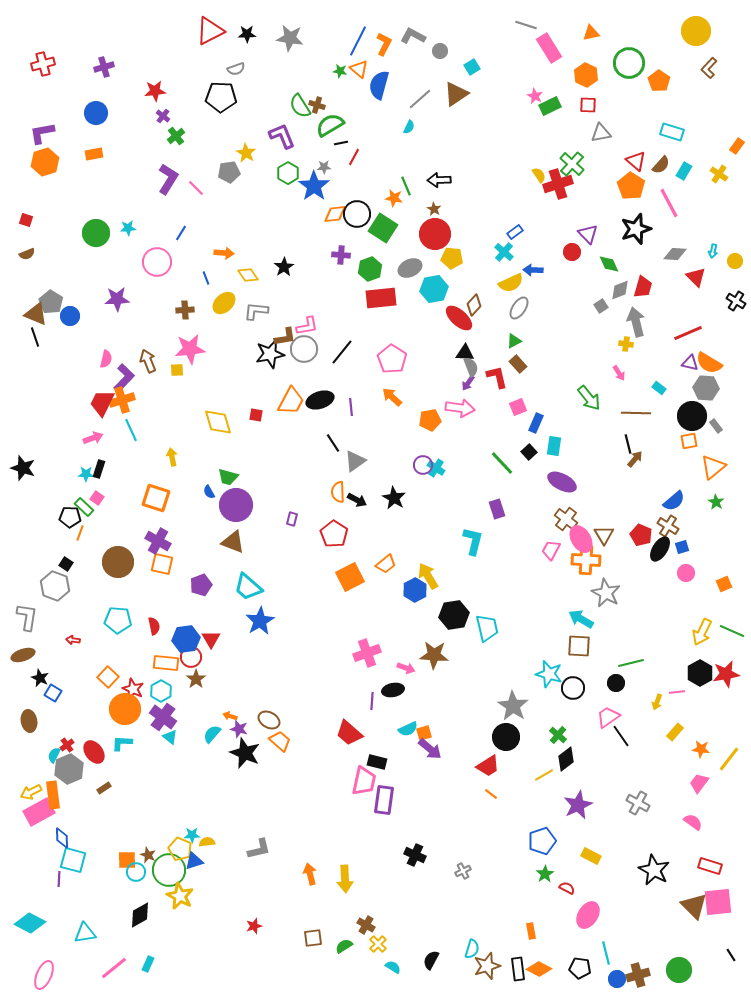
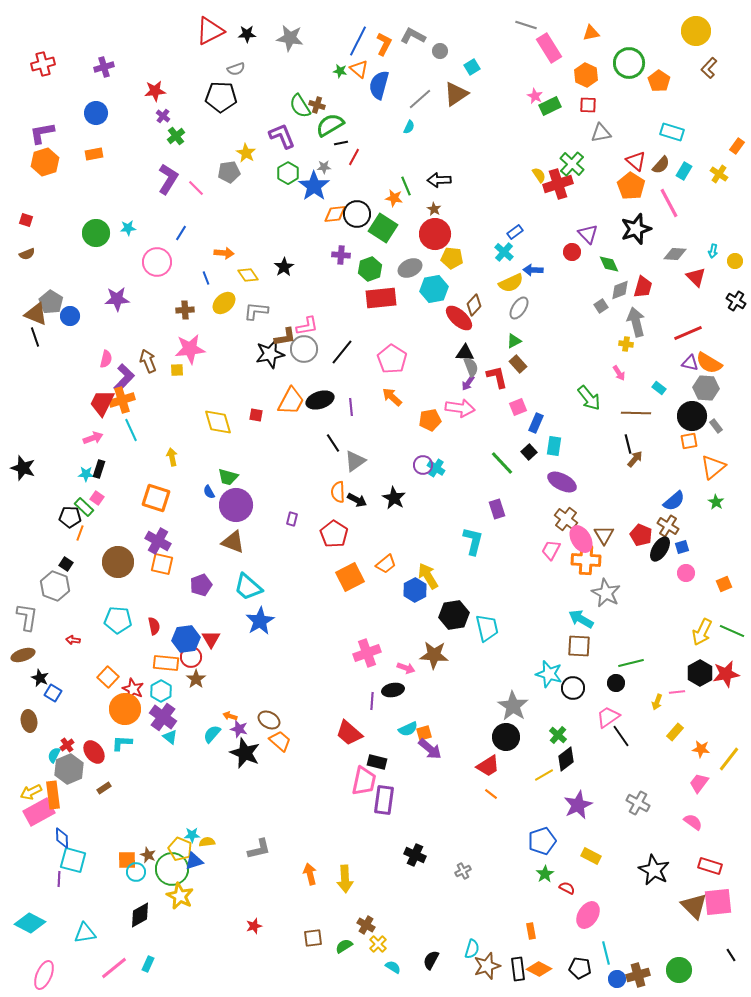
green circle at (169, 870): moved 3 px right, 1 px up
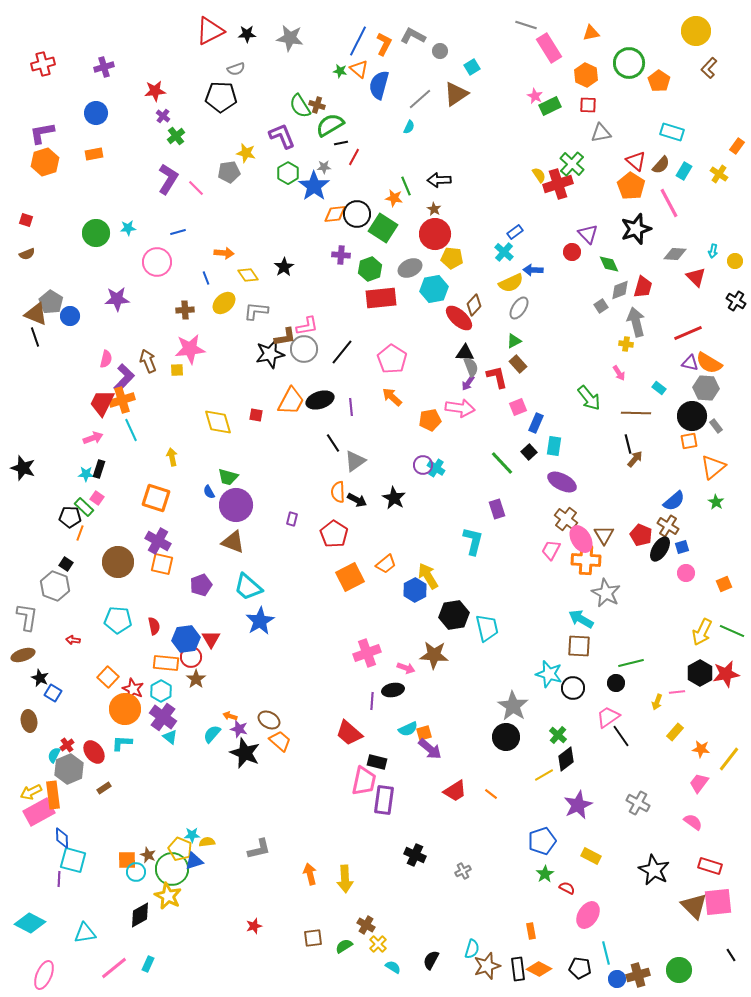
yellow star at (246, 153): rotated 18 degrees counterclockwise
blue line at (181, 233): moved 3 px left, 1 px up; rotated 42 degrees clockwise
red trapezoid at (488, 766): moved 33 px left, 25 px down
yellow star at (180, 896): moved 12 px left
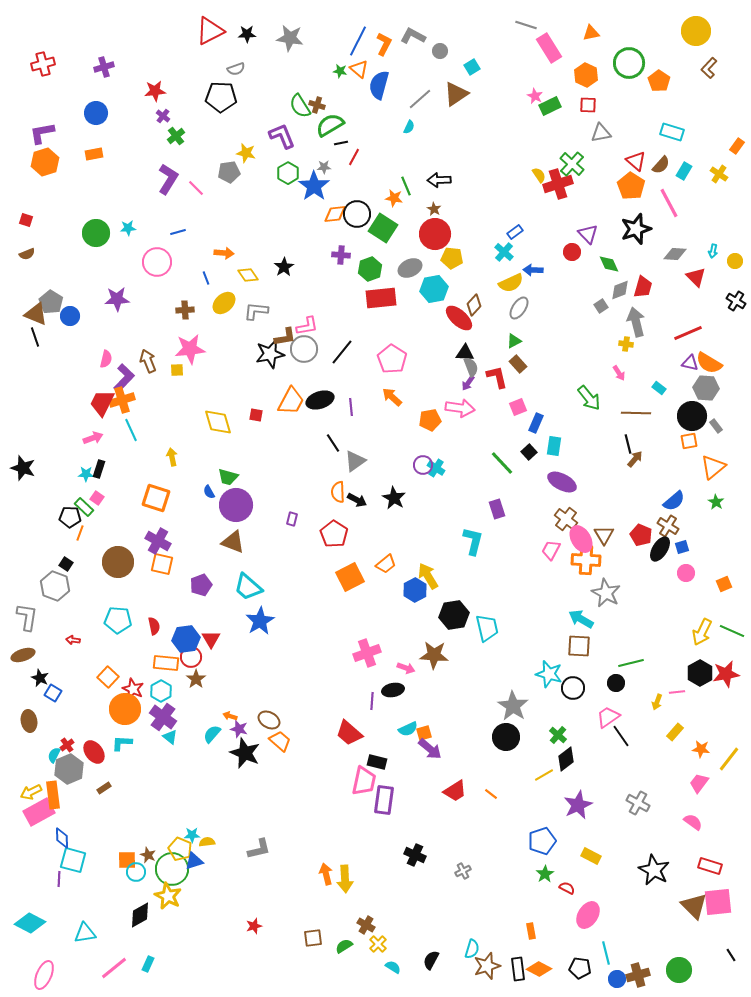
orange arrow at (310, 874): moved 16 px right
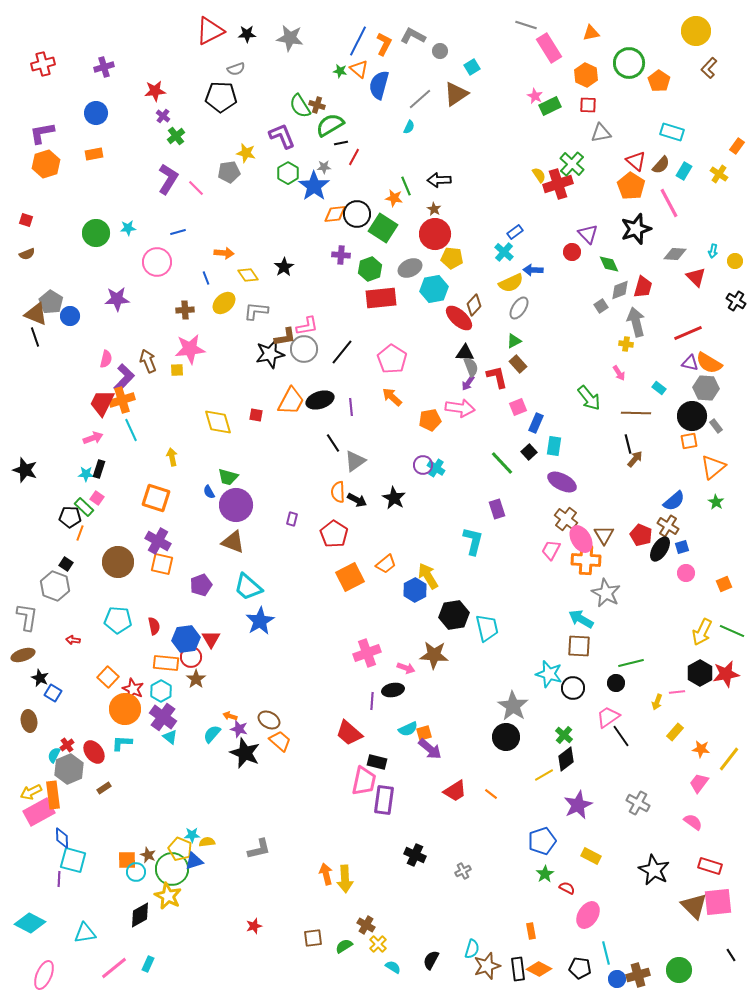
orange hexagon at (45, 162): moved 1 px right, 2 px down
black star at (23, 468): moved 2 px right, 2 px down
green cross at (558, 735): moved 6 px right
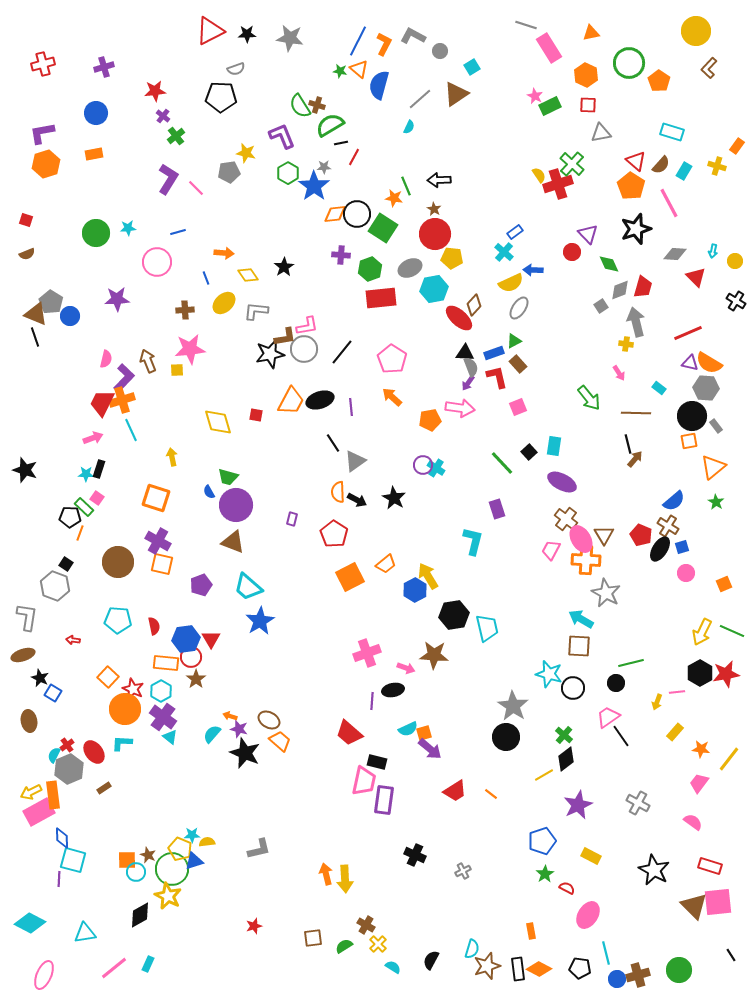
yellow cross at (719, 174): moved 2 px left, 8 px up; rotated 18 degrees counterclockwise
blue rectangle at (536, 423): moved 42 px left, 70 px up; rotated 48 degrees clockwise
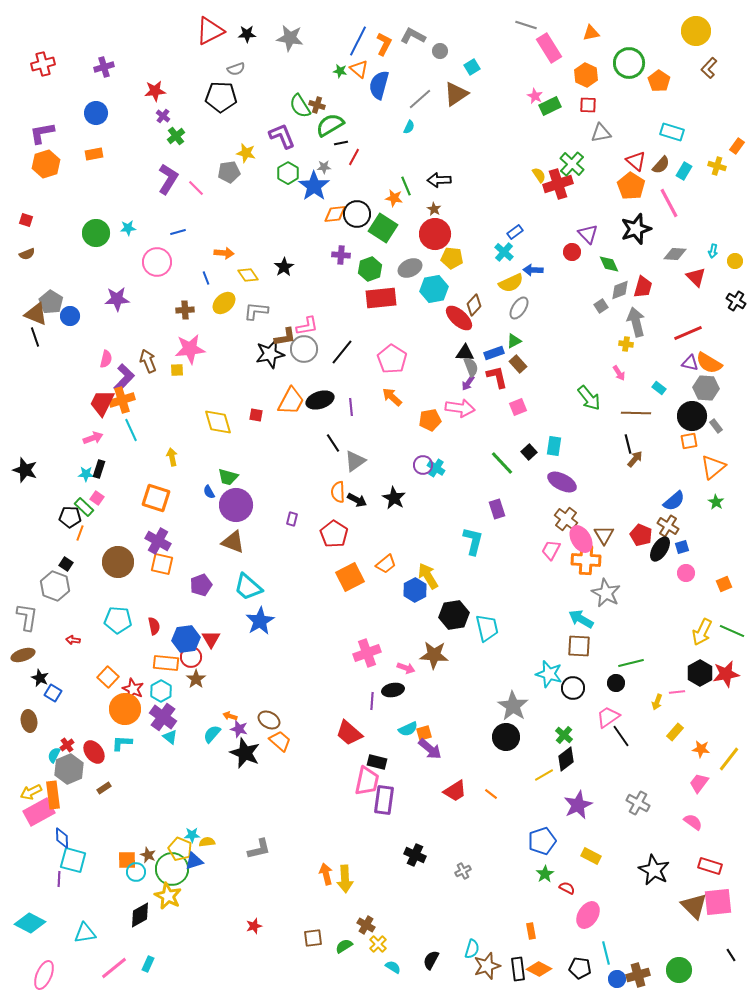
pink trapezoid at (364, 781): moved 3 px right
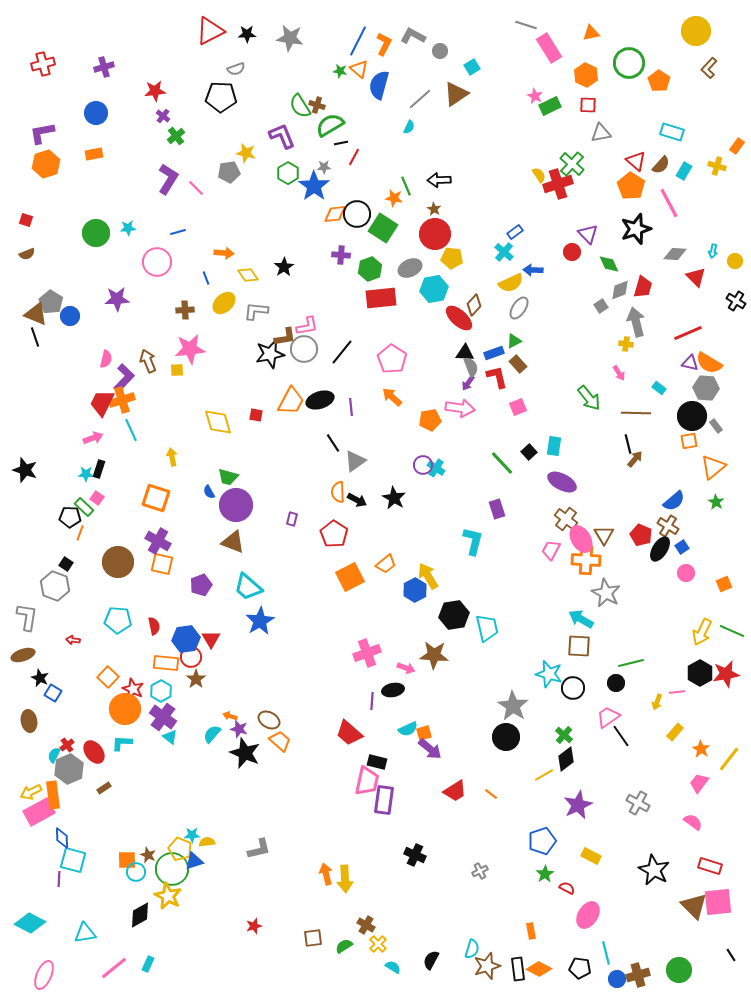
blue square at (682, 547): rotated 16 degrees counterclockwise
orange star at (701, 749): rotated 24 degrees clockwise
gray cross at (463, 871): moved 17 px right
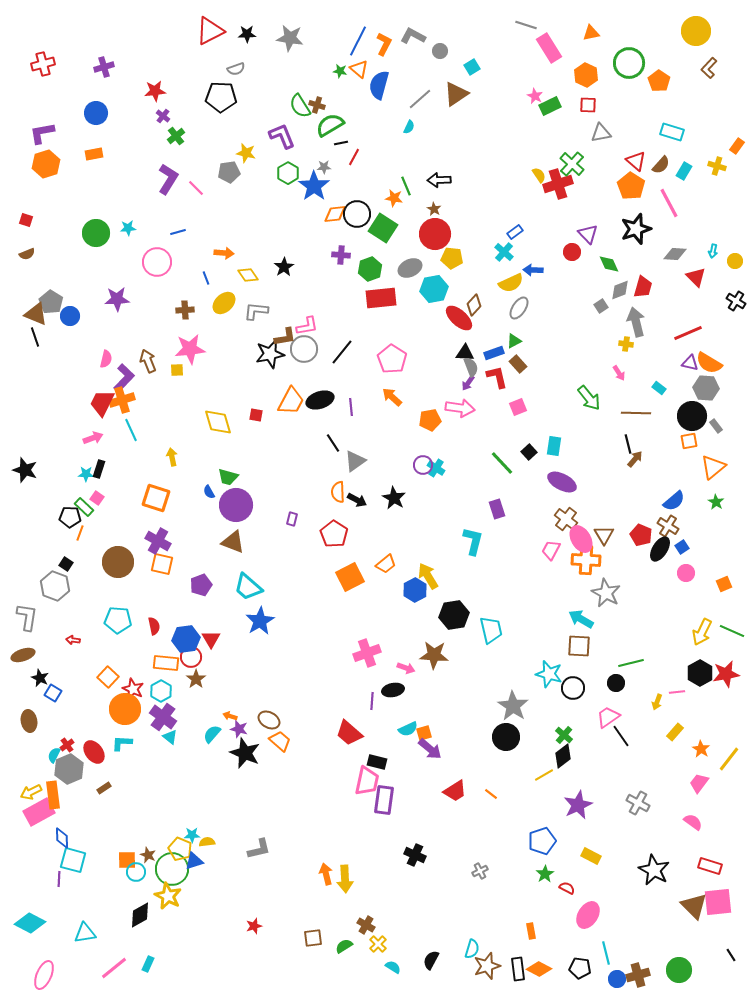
cyan trapezoid at (487, 628): moved 4 px right, 2 px down
black diamond at (566, 759): moved 3 px left, 3 px up
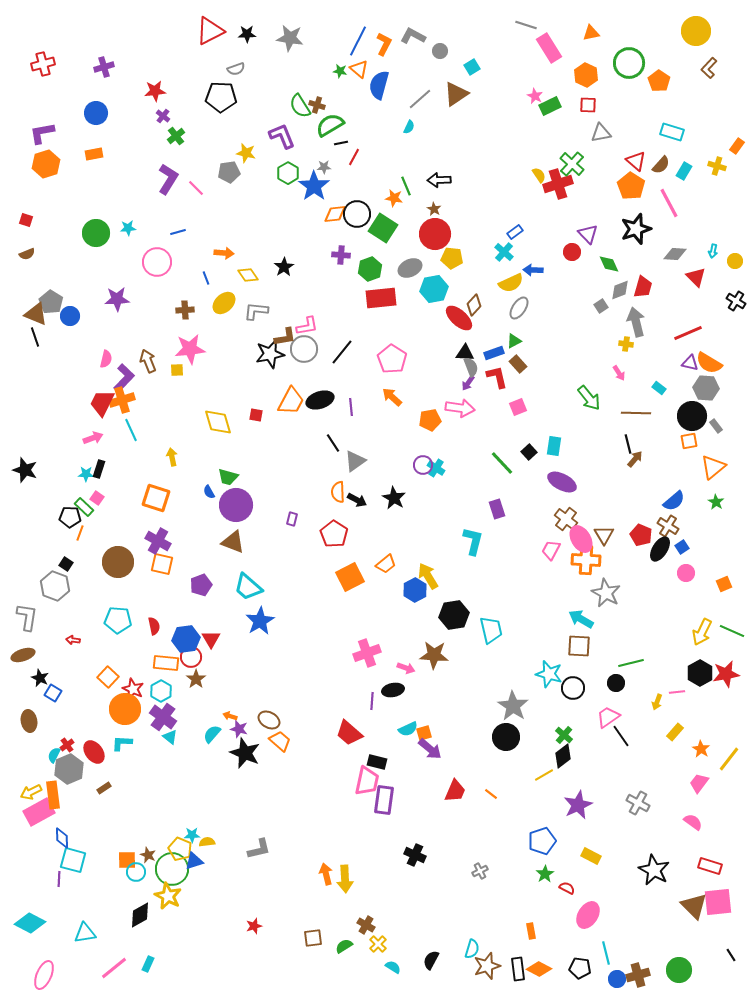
red trapezoid at (455, 791): rotated 35 degrees counterclockwise
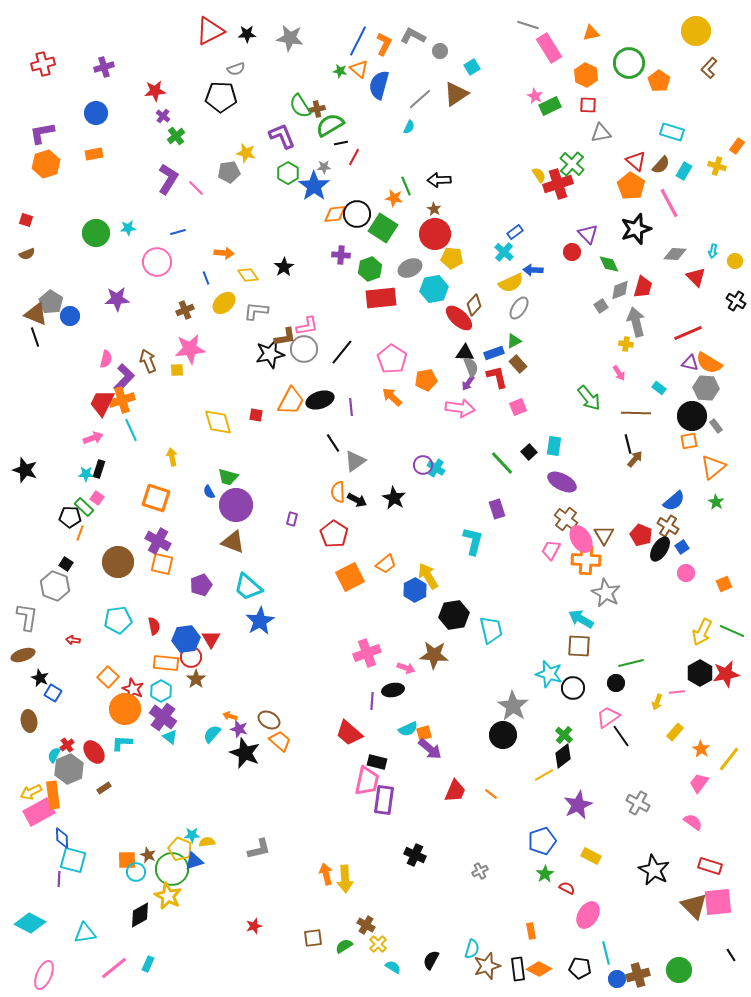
gray line at (526, 25): moved 2 px right
brown cross at (317, 105): moved 4 px down; rotated 28 degrees counterclockwise
brown cross at (185, 310): rotated 18 degrees counterclockwise
orange pentagon at (430, 420): moved 4 px left, 40 px up
cyan pentagon at (118, 620): rotated 12 degrees counterclockwise
black circle at (506, 737): moved 3 px left, 2 px up
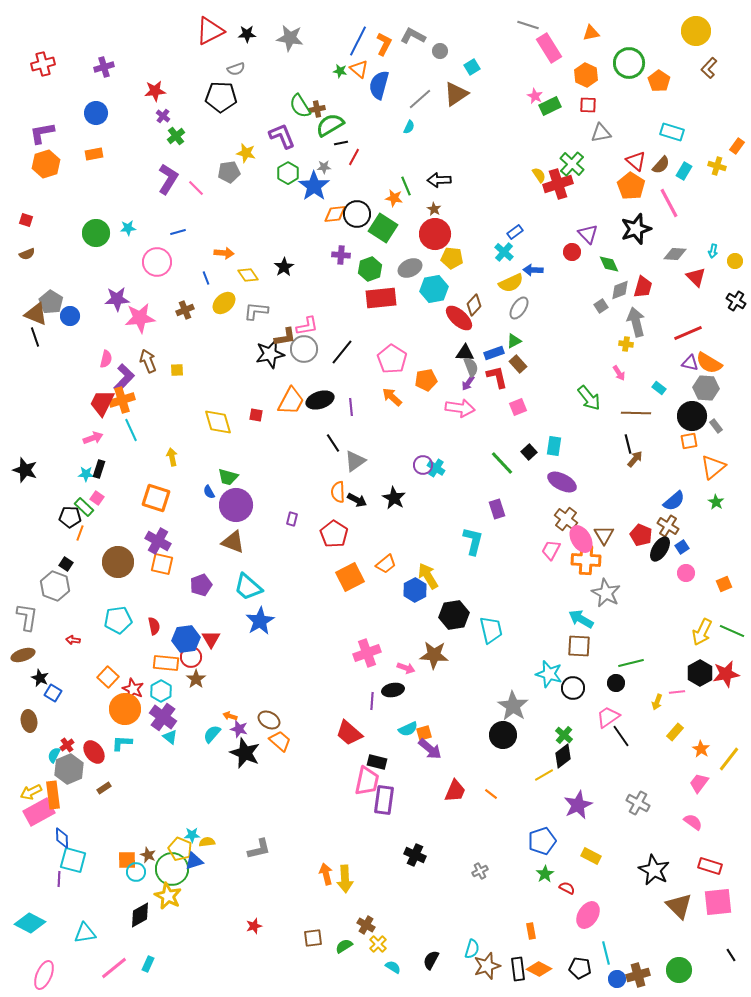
pink star at (190, 349): moved 50 px left, 31 px up
brown triangle at (694, 906): moved 15 px left
